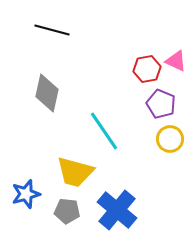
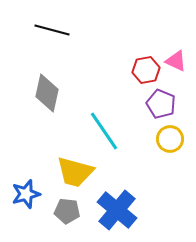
red hexagon: moved 1 px left, 1 px down
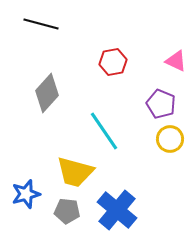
black line: moved 11 px left, 6 px up
red hexagon: moved 33 px left, 8 px up
gray diamond: rotated 30 degrees clockwise
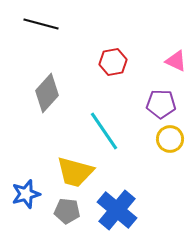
purple pentagon: rotated 20 degrees counterclockwise
